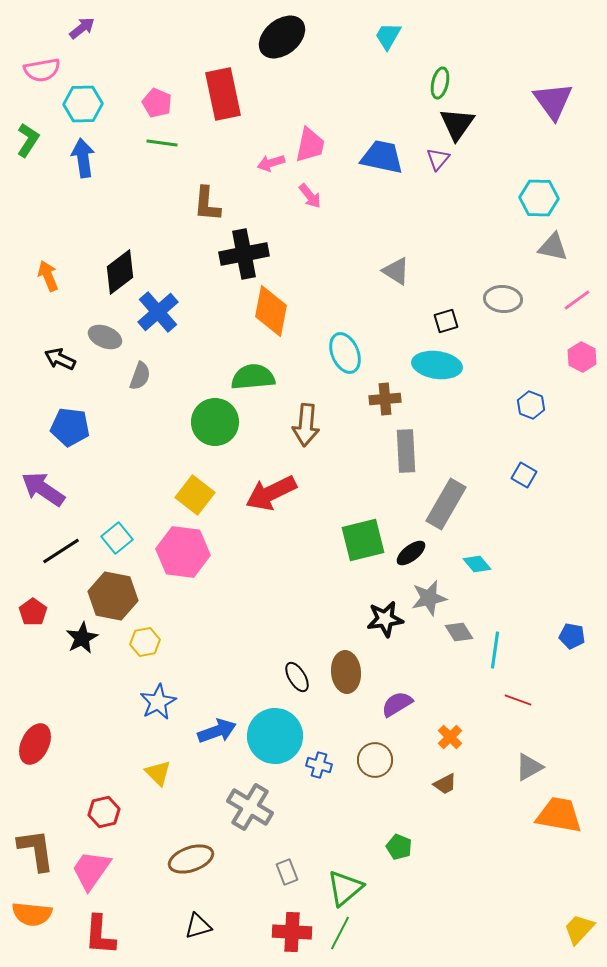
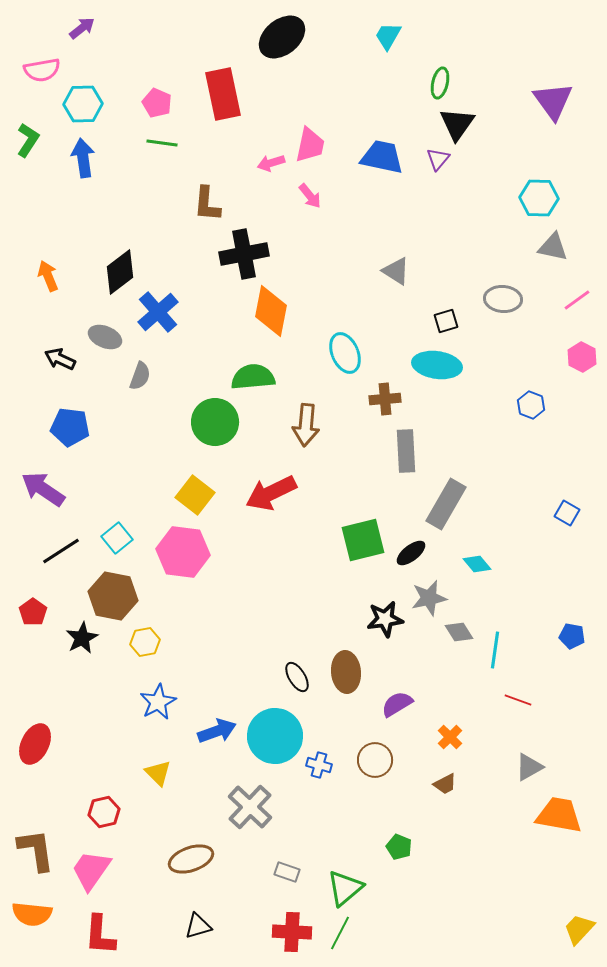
blue square at (524, 475): moved 43 px right, 38 px down
gray cross at (250, 807): rotated 12 degrees clockwise
gray rectangle at (287, 872): rotated 50 degrees counterclockwise
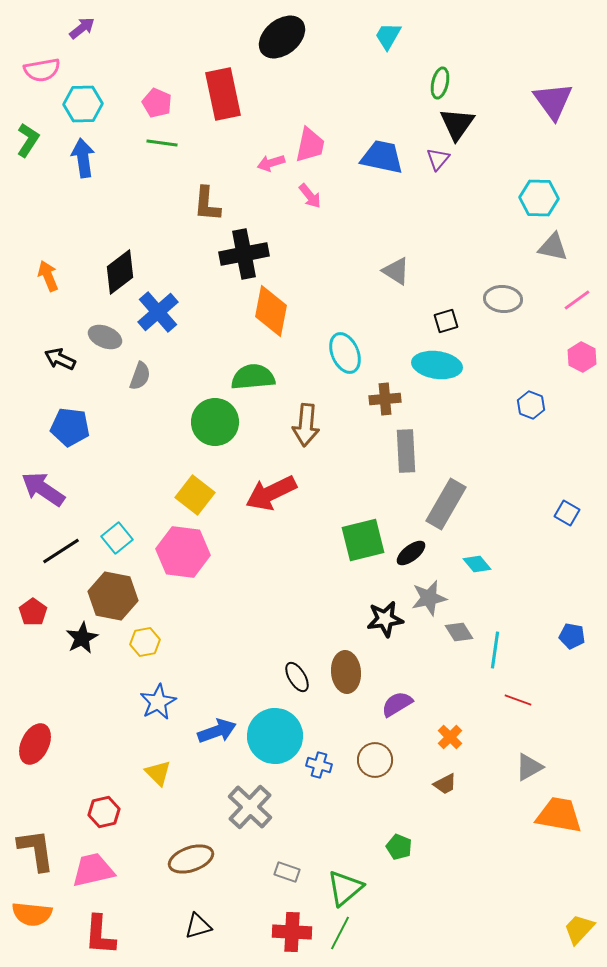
pink trapezoid at (91, 870): moved 2 px right; rotated 42 degrees clockwise
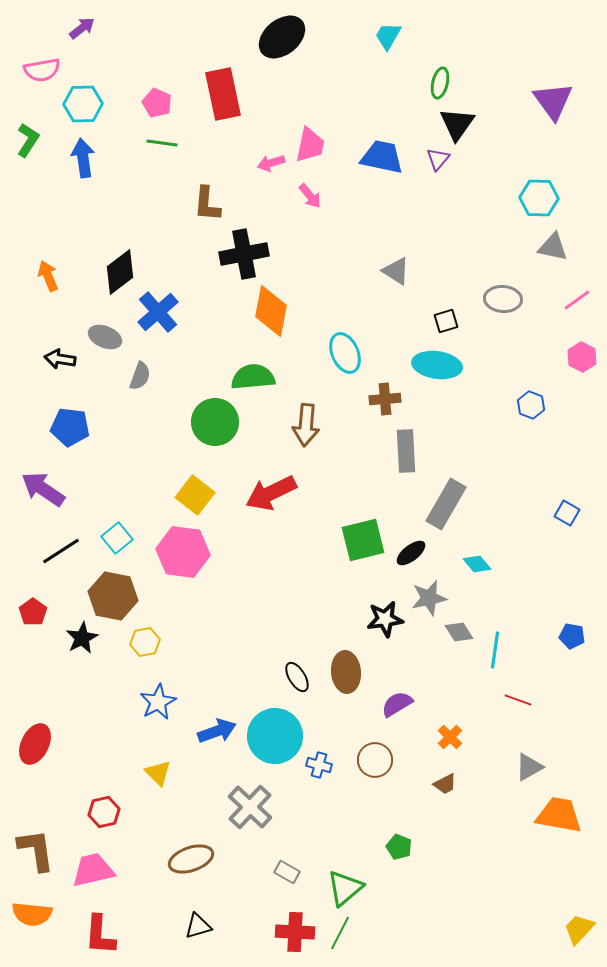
black arrow at (60, 359): rotated 16 degrees counterclockwise
gray rectangle at (287, 872): rotated 10 degrees clockwise
red cross at (292, 932): moved 3 px right
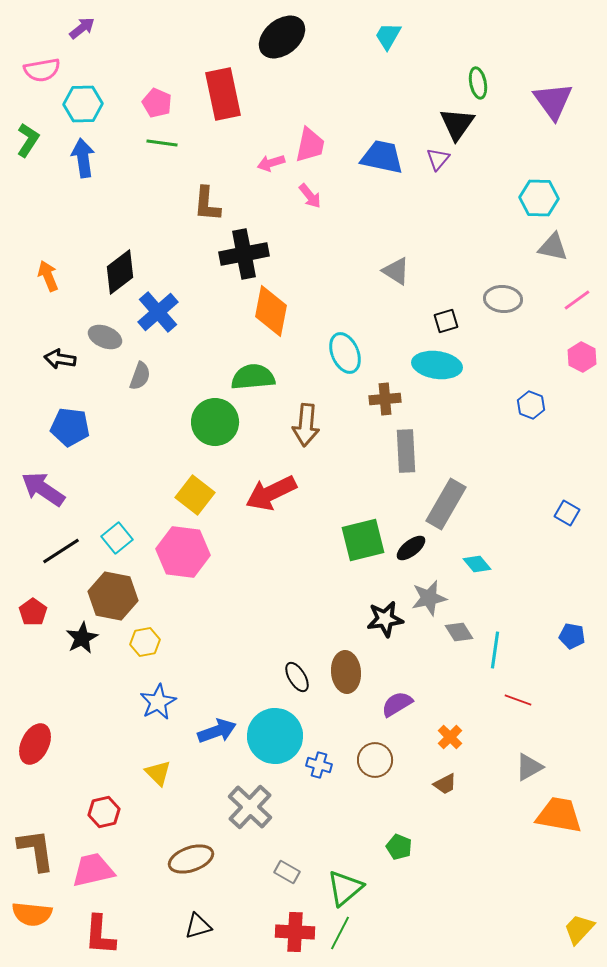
green ellipse at (440, 83): moved 38 px right; rotated 24 degrees counterclockwise
black ellipse at (411, 553): moved 5 px up
